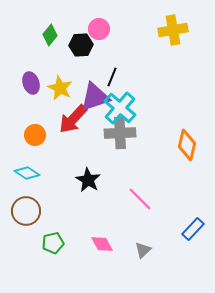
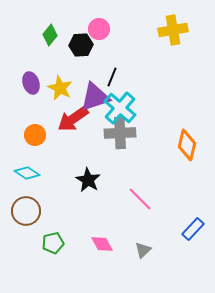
red arrow: rotated 12 degrees clockwise
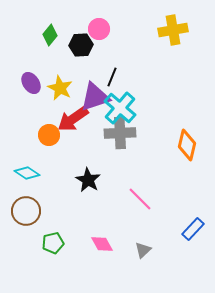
purple ellipse: rotated 15 degrees counterclockwise
orange circle: moved 14 px right
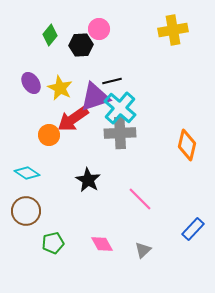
black line: moved 4 px down; rotated 54 degrees clockwise
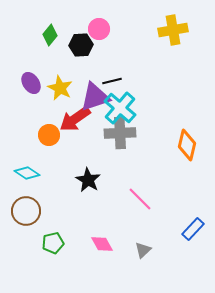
red arrow: moved 2 px right
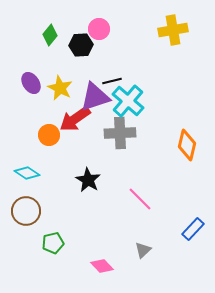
cyan cross: moved 8 px right, 7 px up
pink diamond: moved 22 px down; rotated 15 degrees counterclockwise
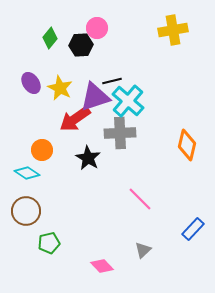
pink circle: moved 2 px left, 1 px up
green diamond: moved 3 px down
orange circle: moved 7 px left, 15 px down
black star: moved 22 px up
green pentagon: moved 4 px left
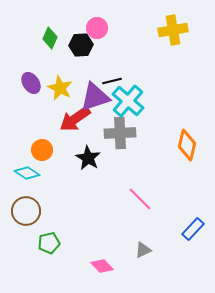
green diamond: rotated 15 degrees counterclockwise
gray triangle: rotated 18 degrees clockwise
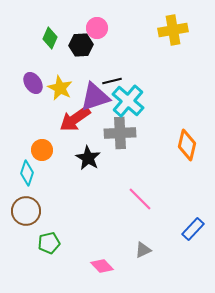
purple ellipse: moved 2 px right
cyan diamond: rotated 75 degrees clockwise
